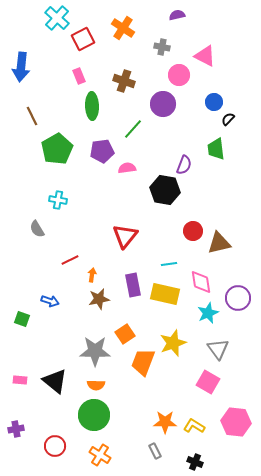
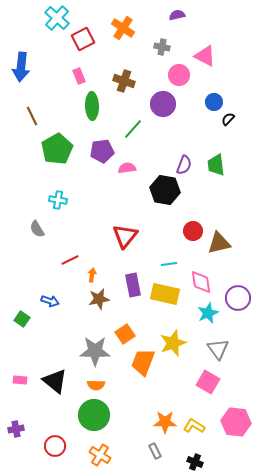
green trapezoid at (216, 149): moved 16 px down
green square at (22, 319): rotated 14 degrees clockwise
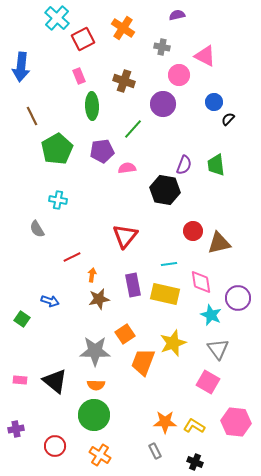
red line at (70, 260): moved 2 px right, 3 px up
cyan star at (208, 313): moved 3 px right, 2 px down; rotated 25 degrees counterclockwise
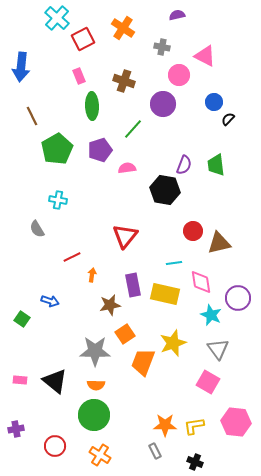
purple pentagon at (102, 151): moved 2 px left, 1 px up; rotated 10 degrees counterclockwise
cyan line at (169, 264): moved 5 px right, 1 px up
brown star at (99, 299): moved 11 px right, 6 px down
orange star at (165, 422): moved 3 px down
yellow L-shape at (194, 426): rotated 40 degrees counterclockwise
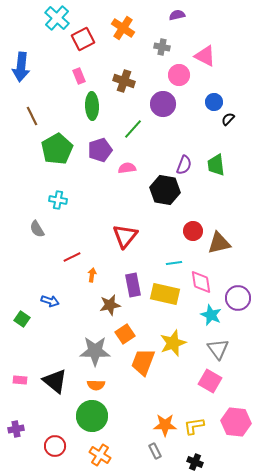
pink square at (208, 382): moved 2 px right, 1 px up
green circle at (94, 415): moved 2 px left, 1 px down
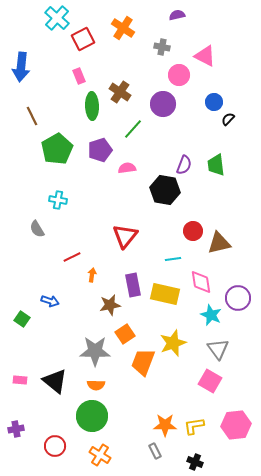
brown cross at (124, 81): moved 4 px left, 11 px down; rotated 15 degrees clockwise
cyan line at (174, 263): moved 1 px left, 4 px up
pink hexagon at (236, 422): moved 3 px down; rotated 12 degrees counterclockwise
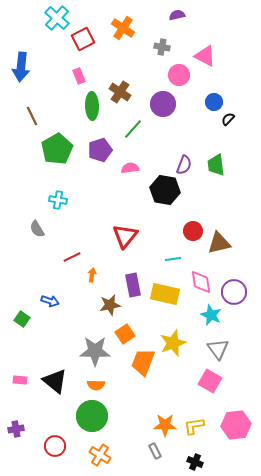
pink semicircle at (127, 168): moved 3 px right
purple circle at (238, 298): moved 4 px left, 6 px up
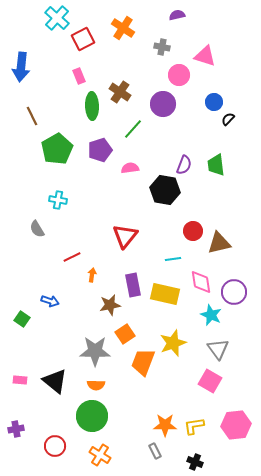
pink triangle at (205, 56): rotated 10 degrees counterclockwise
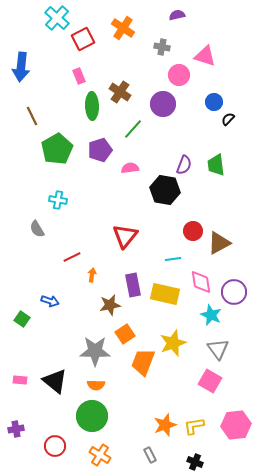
brown triangle at (219, 243): rotated 15 degrees counterclockwise
orange star at (165, 425): rotated 20 degrees counterclockwise
gray rectangle at (155, 451): moved 5 px left, 4 px down
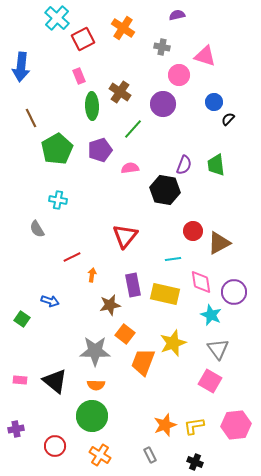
brown line at (32, 116): moved 1 px left, 2 px down
orange square at (125, 334): rotated 18 degrees counterclockwise
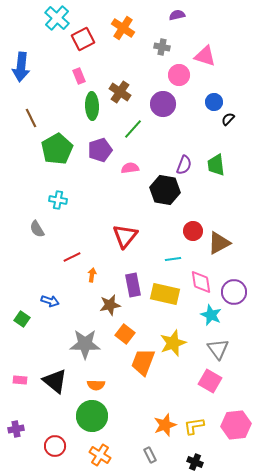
gray star at (95, 351): moved 10 px left, 7 px up
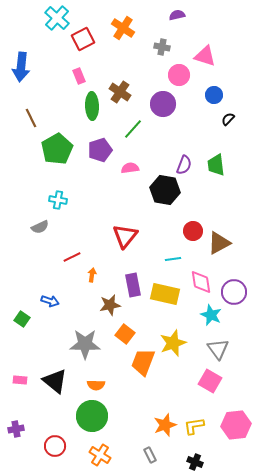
blue circle at (214, 102): moved 7 px up
gray semicircle at (37, 229): moved 3 px right, 2 px up; rotated 84 degrees counterclockwise
